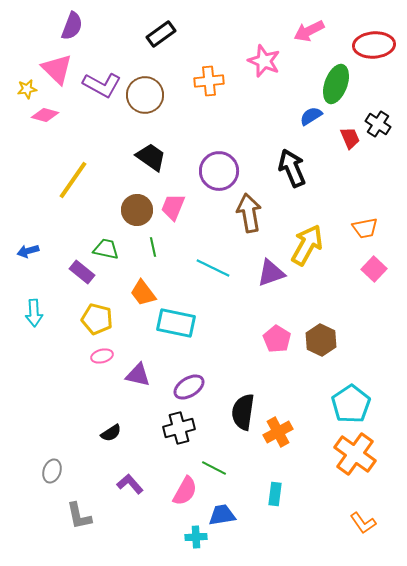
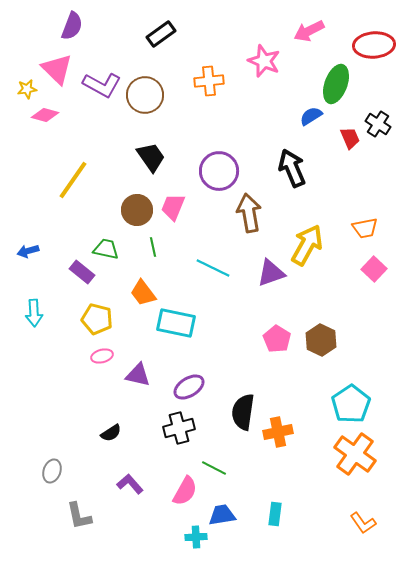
black trapezoid at (151, 157): rotated 20 degrees clockwise
orange cross at (278, 432): rotated 16 degrees clockwise
cyan rectangle at (275, 494): moved 20 px down
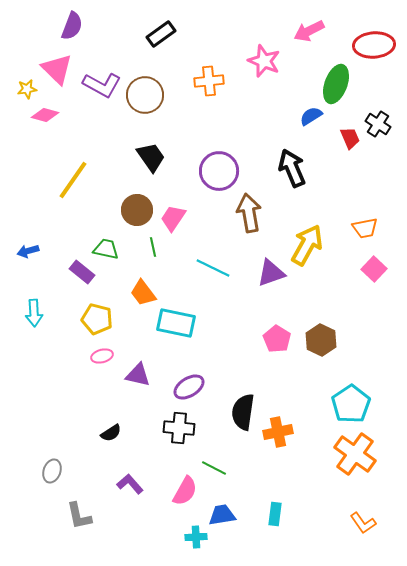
pink trapezoid at (173, 207): moved 11 px down; rotated 12 degrees clockwise
black cross at (179, 428): rotated 20 degrees clockwise
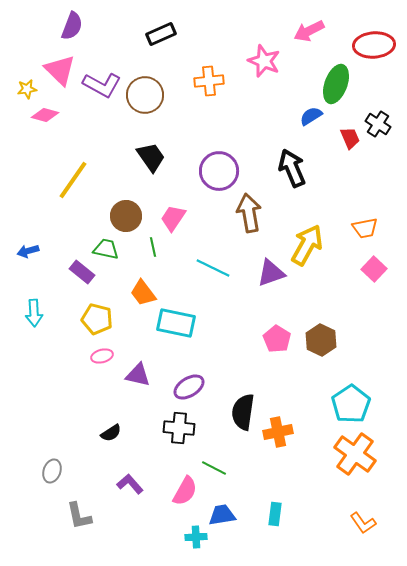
black rectangle at (161, 34): rotated 12 degrees clockwise
pink triangle at (57, 69): moved 3 px right, 1 px down
brown circle at (137, 210): moved 11 px left, 6 px down
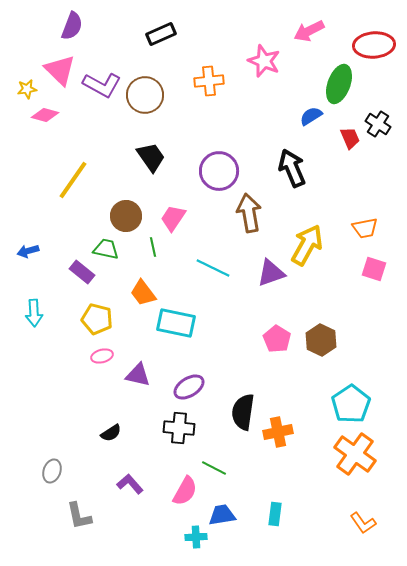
green ellipse at (336, 84): moved 3 px right
pink square at (374, 269): rotated 25 degrees counterclockwise
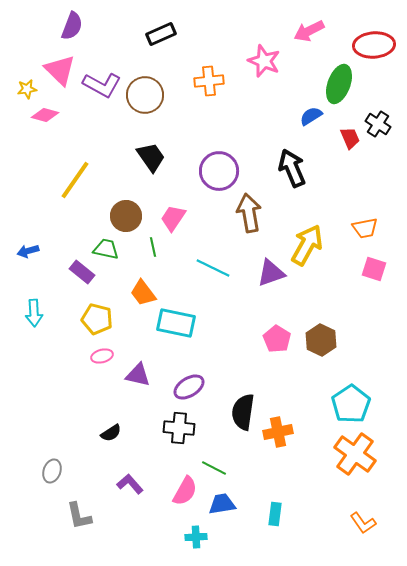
yellow line at (73, 180): moved 2 px right
blue trapezoid at (222, 515): moved 11 px up
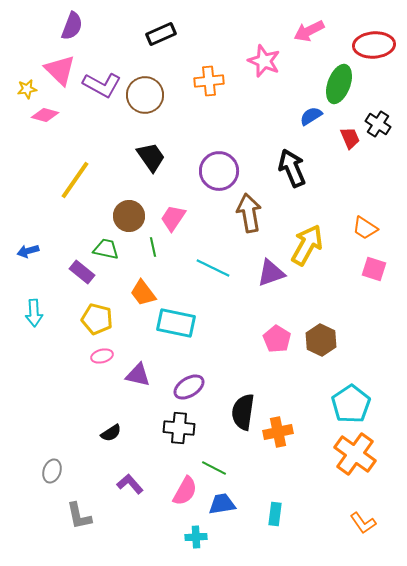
brown circle at (126, 216): moved 3 px right
orange trapezoid at (365, 228): rotated 44 degrees clockwise
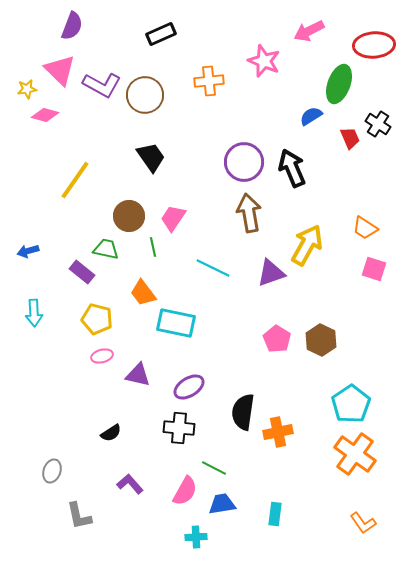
purple circle at (219, 171): moved 25 px right, 9 px up
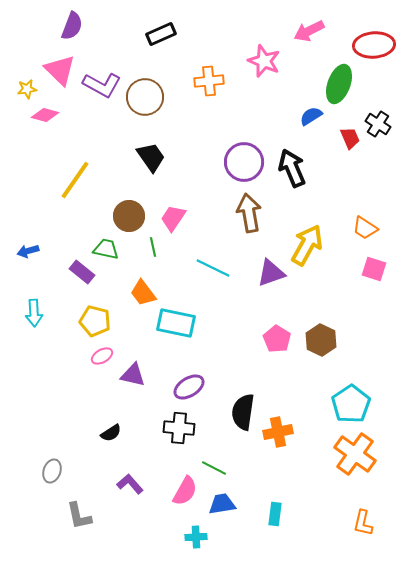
brown circle at (145, 95): moved 2 px down
yellow pentagon at (97, 319): moved 2 px left, 2 px down
pink ellipse at (102, 356): rotated 15 degrees counterclockwise
purple triangle at (138, 375): moved 5 px left
orange L-shape at (363, 523): rotated 48 degrees clockwise
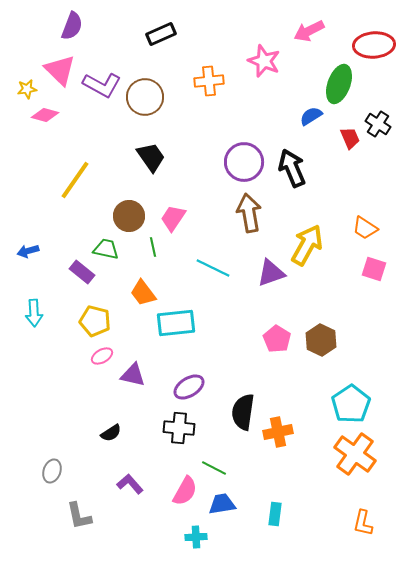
cyan rectangle at (176, 323): rotated 18 degrees counterclockwise
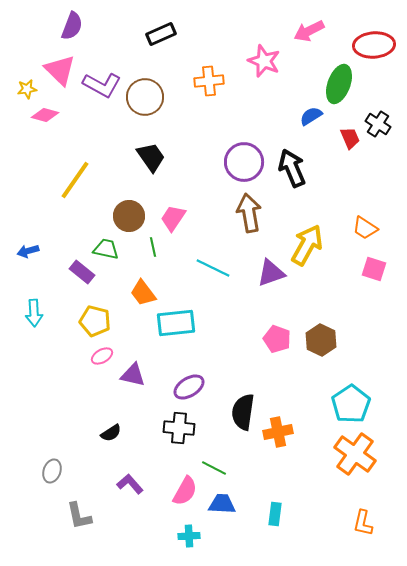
pink pentagon at (277, 339): rotated 12 degrees counterclockwise
blue trapezoid at (222, 504): rotated 12 degrees clockwise
cyan cross at (196, 537): moved 7 px left, 1 px up
